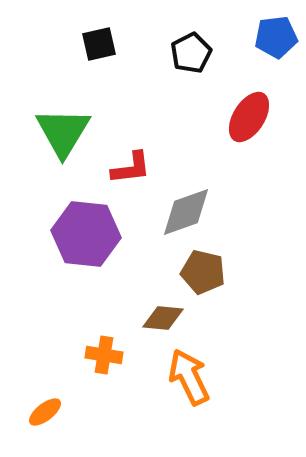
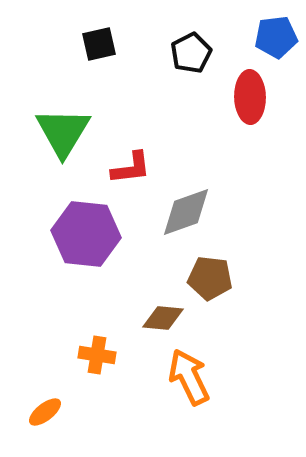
red ellipse: moved 1 px right, 20 px up; rotated 33 degrees counterclockwise
brown pentagon: moved 7 px right, 6 px down; rotated 6 degrees counterclockwise
orange cross: moved 7 px left
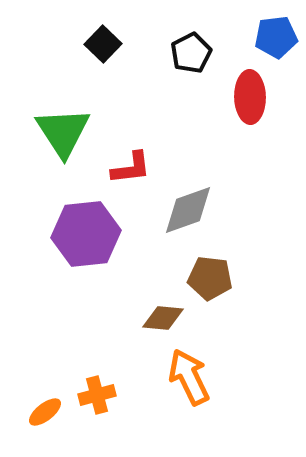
black square: moved 4 px right; rotated 33 degrees counterclockwise
green triangle: rotated 4 degrees counterclockwise
gray diamond: moved 2 px right, 2 px up
purple hexagon: rotated 12 degrees counterclockwise
orange cross: moved 40 px down; rotated 24 degrees counterclockwise
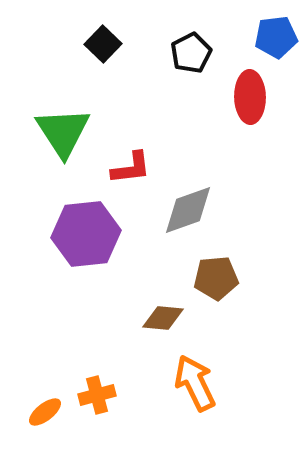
brown pentagon: moved 6 px right; rotated 12 degrees counterclockwise
orange arrow: moved 6 px right, 6 px down
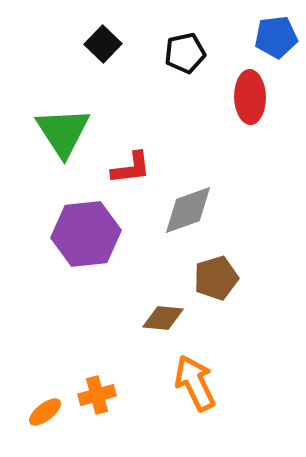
black pentagon: moved 6 px left; rotated 15 degrees clockwise
brown pentagon: rotated 12 degrees counterclockwise
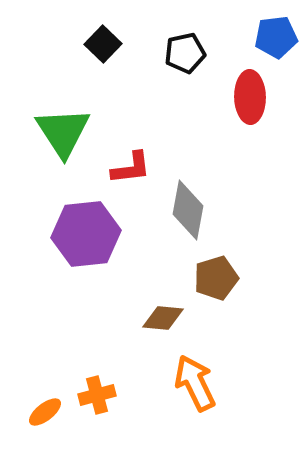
gray diamond: rotated 60 degrees counterclockwise
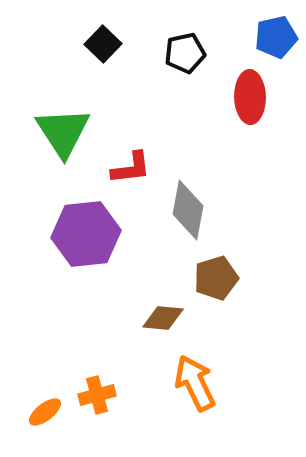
blue pentagon: rotated 6 degrees counterclockwise
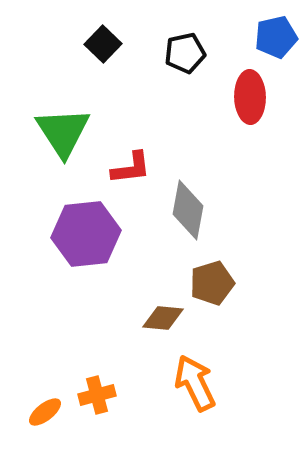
brown pentagon: moved 4 px left, 5 px down
